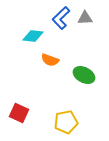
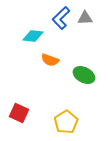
yellow pentagon: rotated 20 degrees counterclockwise
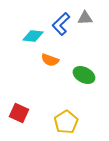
blue L-shape: moved 6 px down
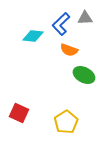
orange semicircle: moved 19 px right, 10 px up
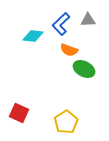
gray triangle: moved 3 px right, 2 px down
green ellipse: moved 6 px up
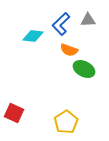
red square: moved 5 px left
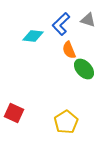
gray triangle: rotated 21 degrees clockwise
orange semicircle: rotated 48 degrees clockwise
green ellipse: rotated 20 degrees clockwise
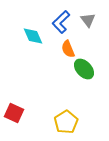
gray triangle: rotated 35 degrees clockwise
blue L-shape: moved 2 px up
cyan diamond: rotated 60 degrees clockwise
orange semicircle: moved 1 px left, 1 px up
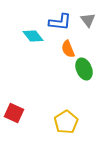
blue L-shape: moved 1 px left; rotated 130 degrees counterclockwise
cyan diamond: rotated 15 degrees counterclockwise
green ellipse: rotated 20 degrees clockwise
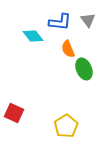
yellow pentagon: moved 4 px down
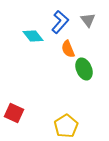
blue L-shape: rotated 55 degrees counterclockwise
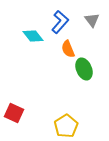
gray triangle: moved 4 px right
